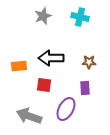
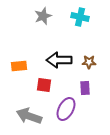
black arrow: moved 8 px right, 2 px down
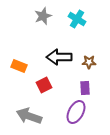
cyan cross: moved 3 px left, 2 px down; rotated 18 degrees clockwise
black arrow: moved 3 px up
orange rectangle: rotated 28 degrees clockwise
red square: rotated 35 degrees counterclockwise
purple ellipse: moved 10 px right, 3 px down
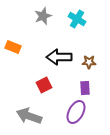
orange rectangle: moved 6 px left, 19 px up
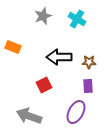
purple rectangle: moved 3 px right, 2 px up
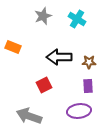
purple ellipse: moved 3 px right, 1 px up; rotated 55 degrees clockwise
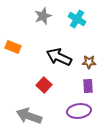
black arrow: rotated 25 degrees clockwise
red square: rotated 21 degrees counterclockwise
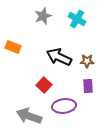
brown star: moved 2 px left, 1 px up
purple ellipse: moved 15 px left, 5 px up
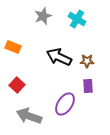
red square: moved 27 px left
purple ellipse: moved 1 px right, 2 px up; rotated 50 degrees counterclockwise
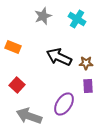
brown star: moved 1 px left, 2 px down
purple ellipse: moved 1 px left
